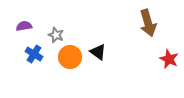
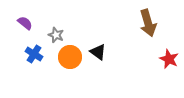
purple semicircle: moved 1 px right, 3 px up; rotated 49 degrees clockwise
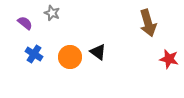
gray star: moved 4 px left, 22 px up
red star: rotated 12 degrees counterclockwise
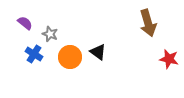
gray star: moved 2 px left, 21 px down
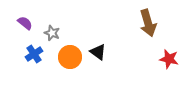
gray star: moved 2 px right, 1 px up
blue cross: rotated 24 degrees clockwise
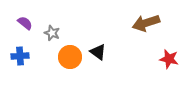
brown arrow: moved 2 px left; rotated 88 degrees clockwise
blue cross: moved 14 px left, 2 px down; rotated 30 degrees clockwise
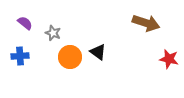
brown arrow: rotated 144 degrees counterclockwise
gray star: moved 1 px right
